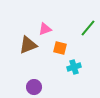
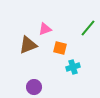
cyan cross: moved 1 px left
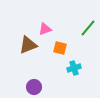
cyan cross: moved 1 px right, 1 px down
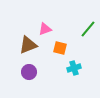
green line: moved 1 px down
purple circle: moved 5 px left, 15 px up
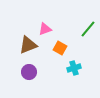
orange square: rotated 16 degrees clockwise
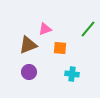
orange square: rotated 24 degrees counterclockwise
cyan cross: moved 2 px left, 6 px down; rotated 24 degrees clockwise
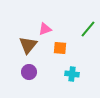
brown triangle: rotated 30 degrees counterclockwise
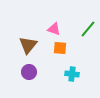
pink triangle: moved 9 px right; rotated 40 degrees clockwise
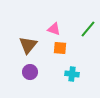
purple circle: moved 1 px right
